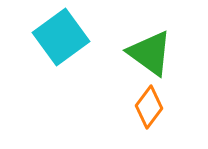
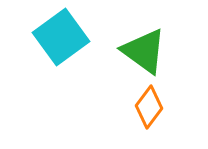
green triangle: moved 6 px left, 2 px up
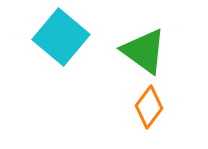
cyan square: rotated 14 degrees counterclockwise
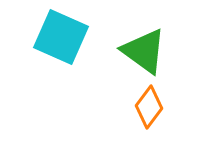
cyan square: rotated 16 degrees counterclockwise
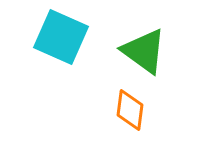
orange diamond: moved 19 px left, 3 px down; rotated 30 degrees counterclockwise
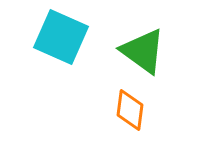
green triangle: moved 1 px left
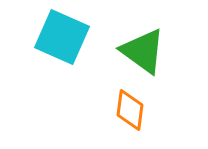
cyan square: moved 1 px right
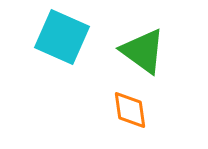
orange diamond: rotated 15 degrees counterclockwise
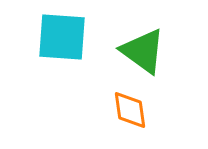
cyan square: rotated 20 degrees counterclockwise
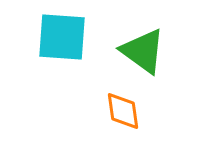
orange diamond: moved 7 px left, 1 px down
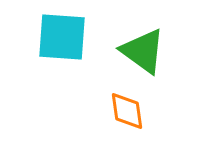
orange diamond: moved 4 px right
